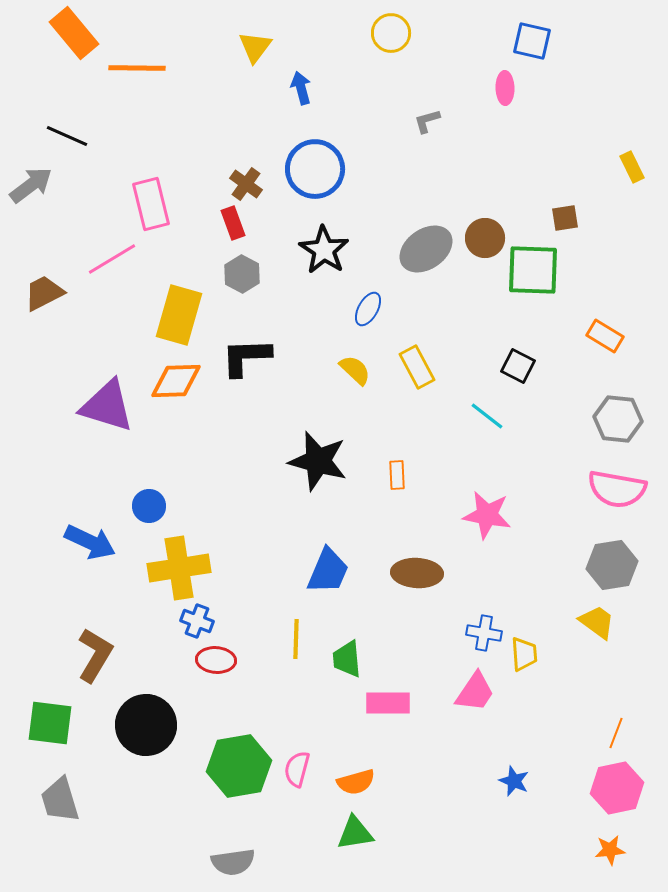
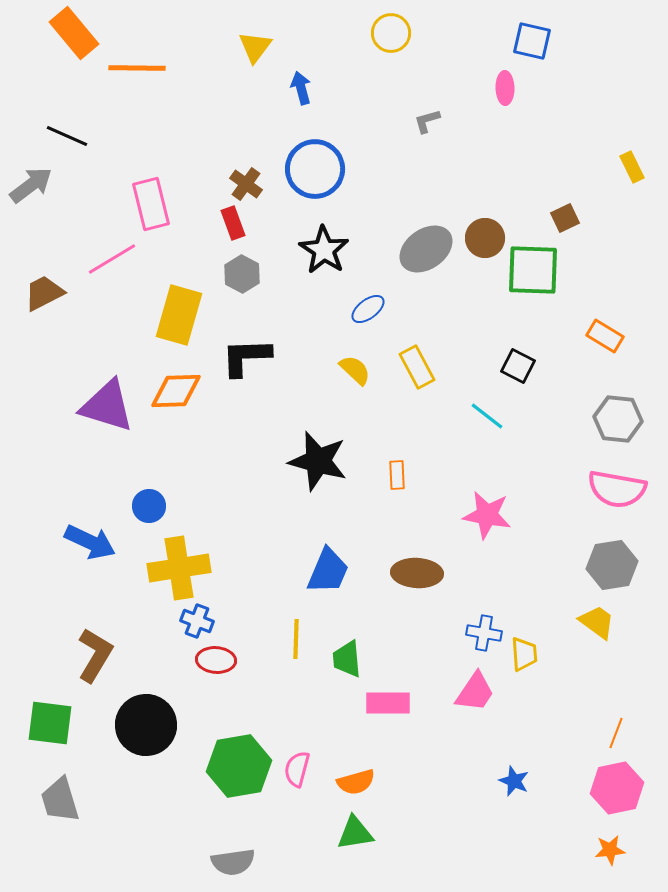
brown square at (565, 218): rotated 16 degrees counterclockwise
blue ellipse at (368, 309): rotated 24 degrees clockwise
orange diamond at (176, 381): moved 10 px down
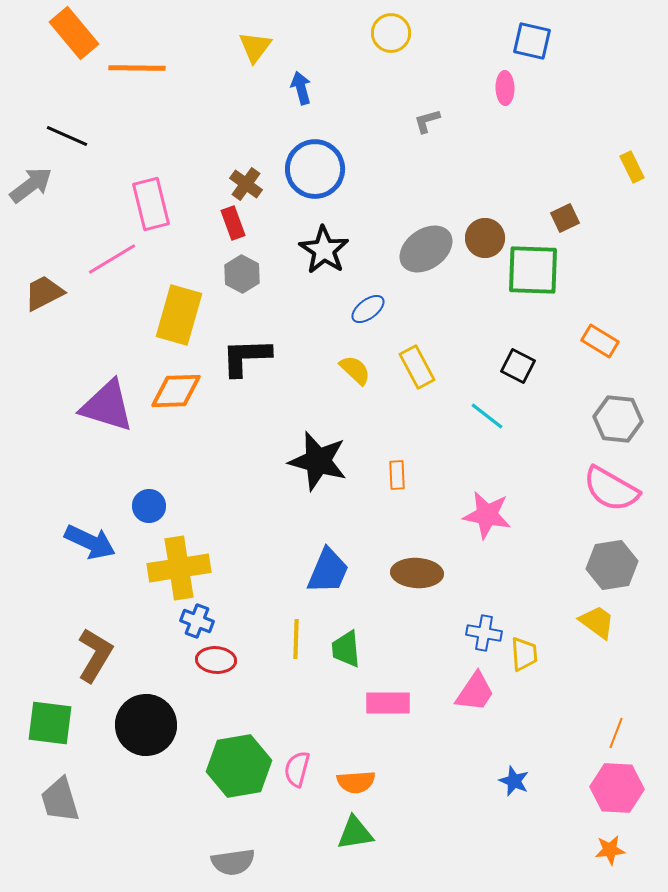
orange rectangle at (605, 336): moved 5 px left, 5 px down
pink semicircle at (617, 489): moved 6 px left; rotated 20 degrees clockwise
green trapezoid at (347, 659): moved 1 px left, 10 px up
orange semicircle at (356, 782): rotated 12 degrees clockwise
pink hexagon at (617, 788): rotated 15 degrees clockwise
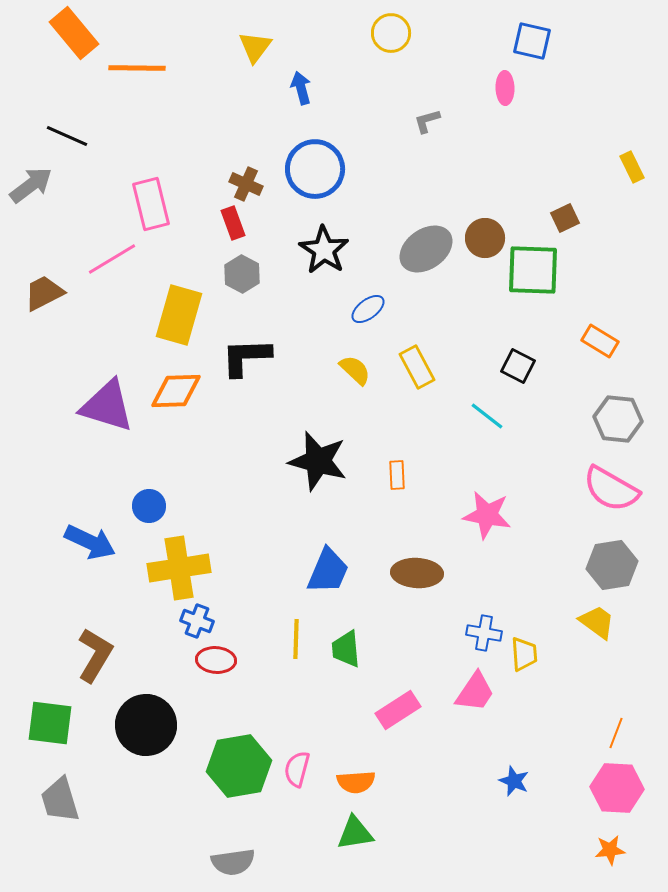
brown cross at (246, 184): rotated 12 degrees counterclockwise
pink rectangle at (388, 703): moved 10 px right, 7 px down; rotated 33 degrees counterclockwise
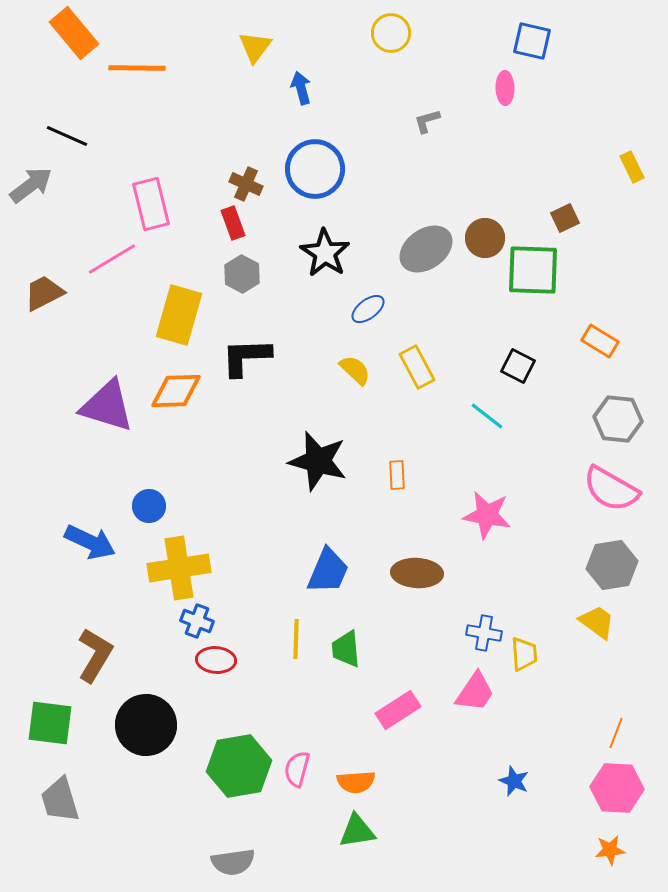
black star at (324, 250): moved 1 px right, 3 px down
green triangle at (355, 833): moved 2 px right, 2 px up
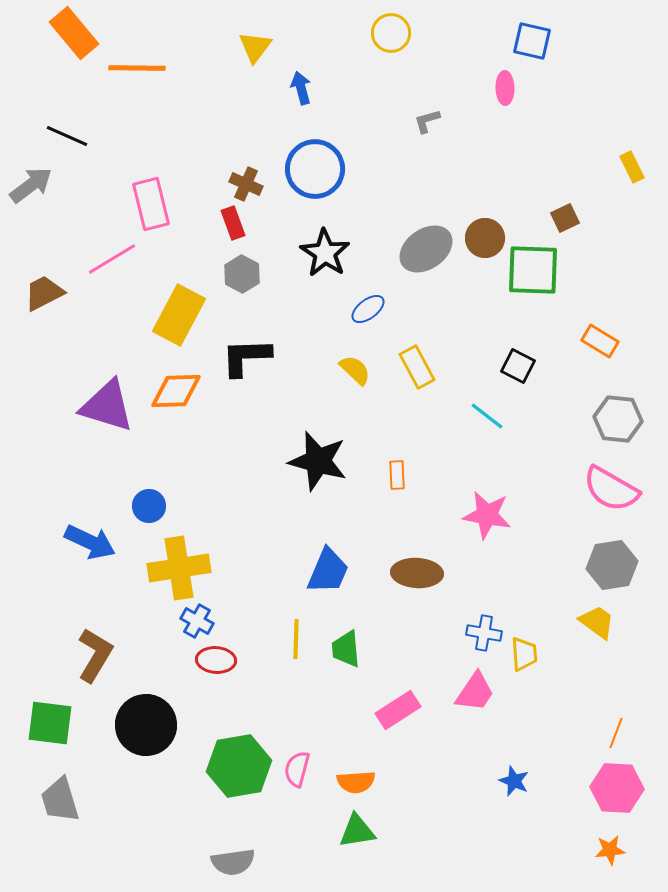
yellow rectangle at (179, 315): rotated 12 degrees clockwise
blue cross at (197, 621): rotated 8 degrees clockwise
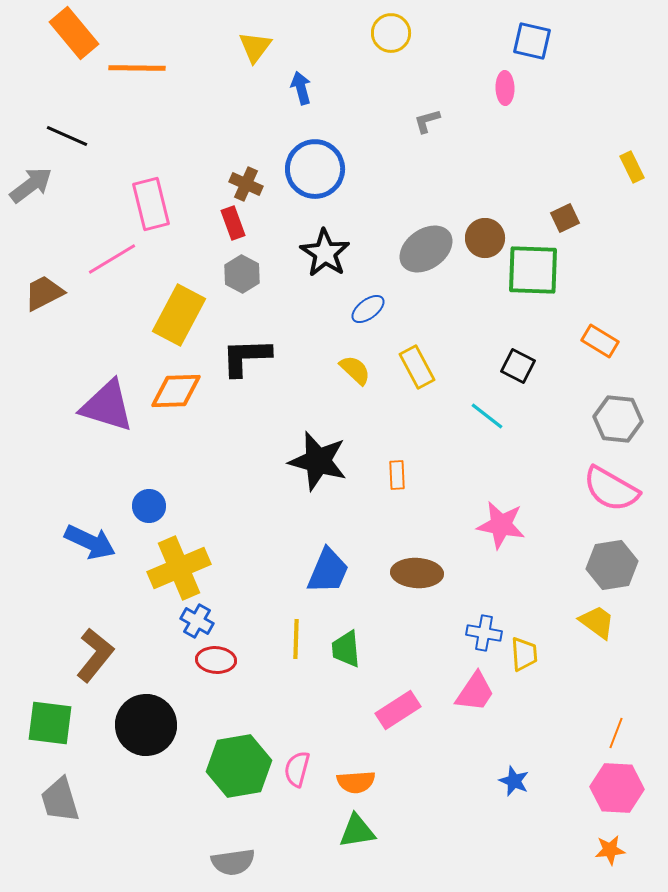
pink star at (487, 515): moved 14 px right, 10 px down
yellow cross at (179, 568): rotated 14 degrees counterclockwise
brown L-shape at (95, 655): rotated 8 degrees clockwise
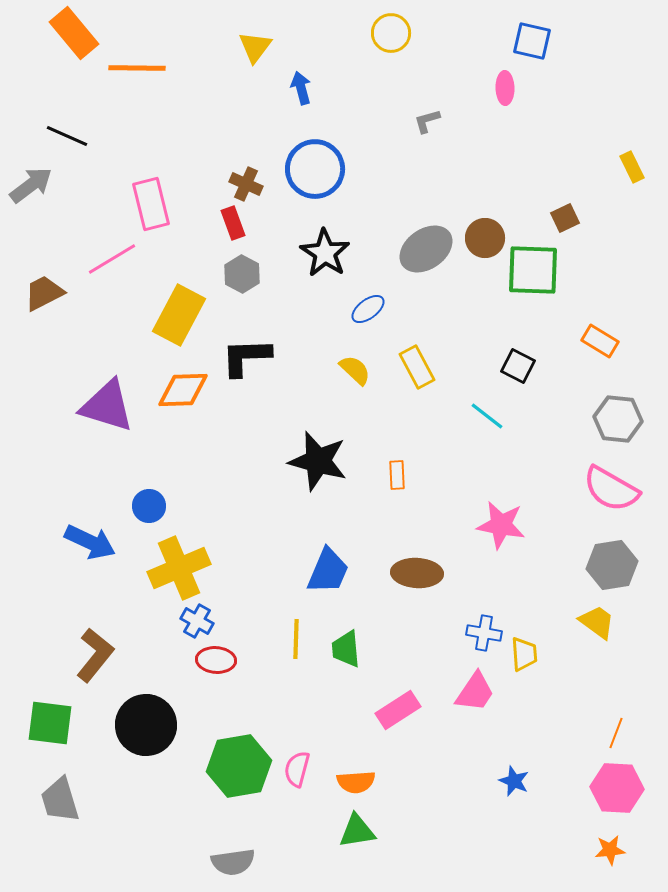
orange diamond at (176, 391): moved 7 px right, 1 px up
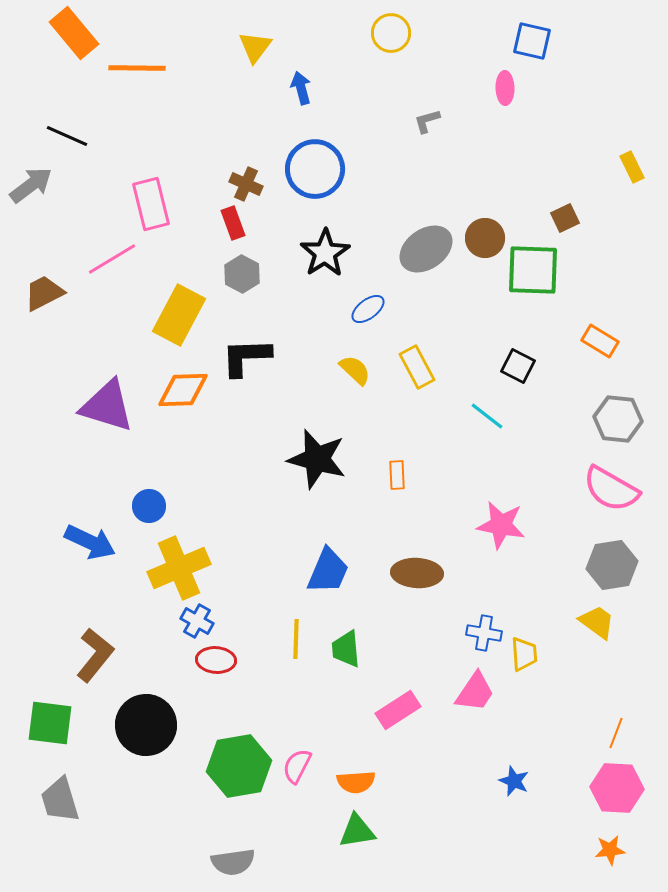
black star at (325, 253): rotated 6 degrees clockwise
black star at (318, 461): moved 1 px left, 2 px up
pink semicircle at (297, 769): moved 3 px up; rotated 12 degrees clockwise
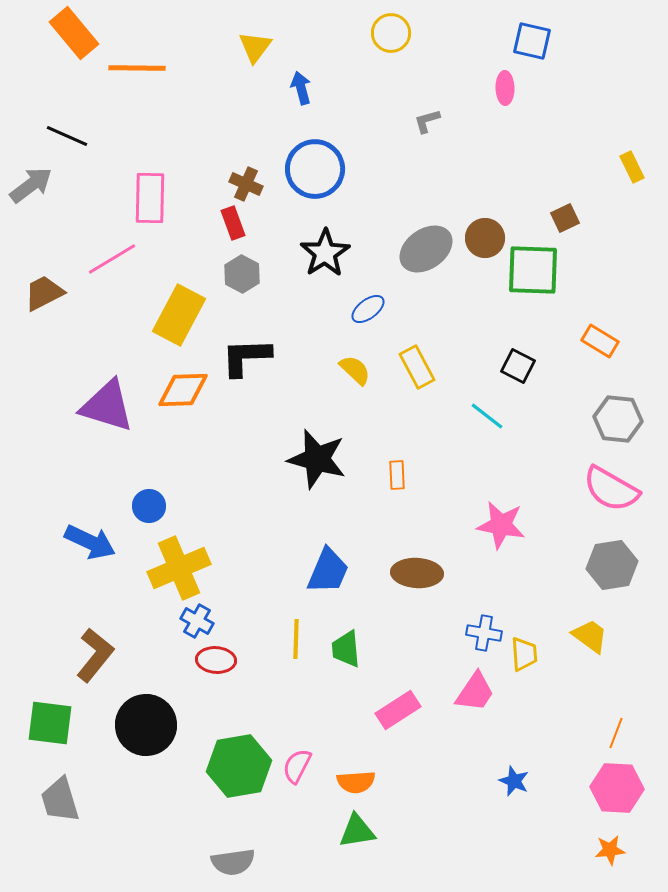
pink rectangle at (151, 204): moved 1 px left, 6 px up; rotated 15 degrees clockwise
yellow trapezoid at (597, 622): moved 7 px left, 14 px down
